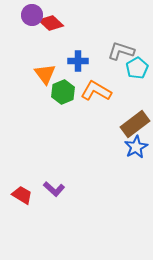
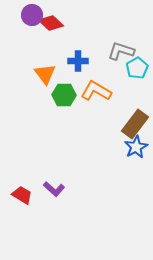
green hexagon: moved 1 px right, 3 px down; rotated 25 degrees clockwise
brown rectangle: rotated 16 degrees counterclockwise
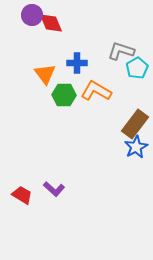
red diamond: rotated 25 degrees clockwise
blue cross: moved 1 px left, 2 px down
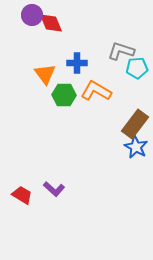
cyan pentagon: rotated 25 degrees clockwise
blue star: rotated 15 degrees counterclockwise
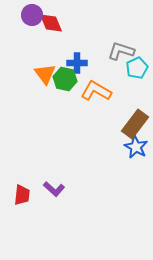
cyan pentagon: rotated 20 degrees counterclockwise
green hexagon: moved 1 px right, 16 px up; rotated 10 degrees clockwise
red trapezoid: rotated 65 degrees clockwise
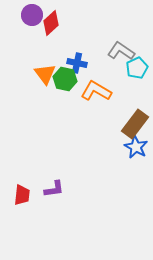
red diamond: rotated 70 degrees clockwise
gray L-shape: rotated 16 degrees clockwise
blue cross: rotated 12 degrees clockwise
purple L-shape: rotated 50 degrees counterclockwise
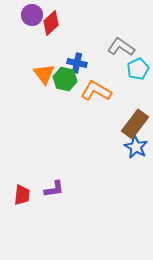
gray L-shape: moved 4 px up
cyan pentagon: moved 1 px right, 1 px down
orange triangle: moved 1 px left
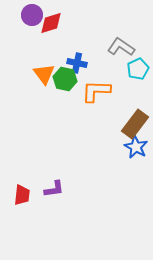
red diamond: rotated 25 degrees clockwise
orange L-shape: rotated 28 degrees counterclockwise
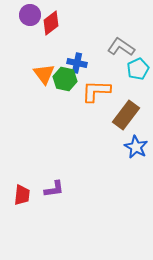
purple circle: moved 2 px left
red diamond: rotated 20 degrees counterclockwise
brown rectangle: moved 9 px left, 9 px up
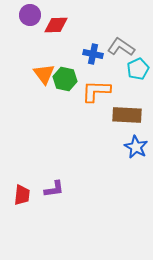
red diamond: moved 5 px right, 2 px down; rotated 35 degrees clockwise
blue cross: moved 16 px right, 9 px up
brown rectangle: moved 1 px right; rotated 56 degrees clockwise
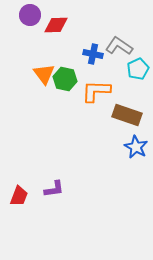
gray L-shape: moved 2 px left, 1 px up
brown rectangle: rotated 16 degrees clockwise
red trapezoid: moved 3 px left, 1 px down; rotated 15 degrees clockwise
